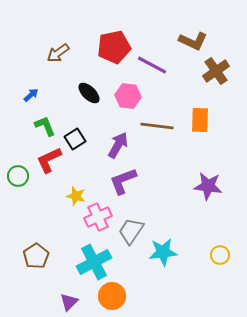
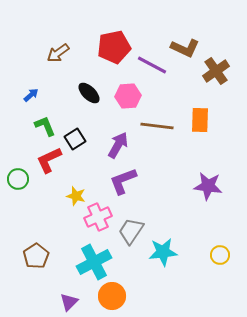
brown L-shape: moved 8 px left, 7 px down
pink hexagon: rotated 10 degrees counterclockwise
green circle: moved 3 px down
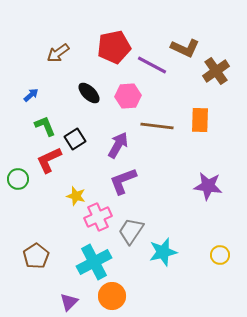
cyan star: rotated 8 degrees counterclockwise
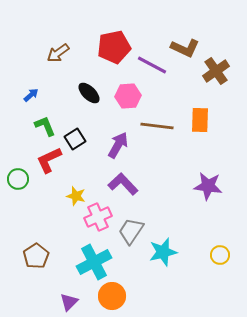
purple L-shape: moved 3 px down; rotated 68 degrees clockwise
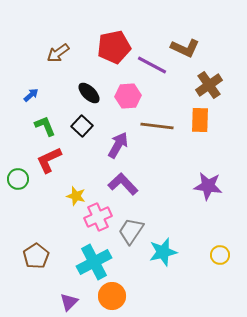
brown cross: moved 7 px left, 14 px down
black square: moved 7 px right, 13 px up; rotated 15 degrees counterclockwise
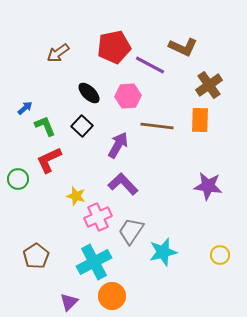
brown L-shape: moved 2 px left, 1 px up
purple line: moved 2 px left
blue arrow: moved 6 px left, 13 px down
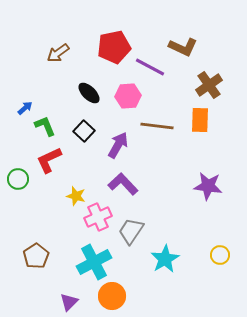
purple line: moved 2 px down
black square: moved 2 px right, 5 px down
cyan star: moved 2 px right, 7 px down; rotated 16 degrees counterclockwise
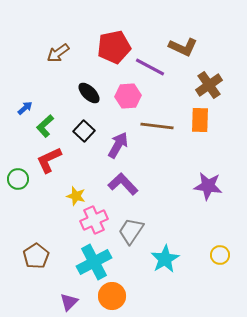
green L-shape: rotated 110 degrees counterclockwise
pink cross: moved 4 px left, 3 px down
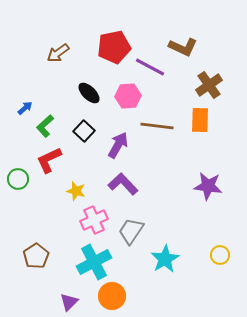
yellow star: moved 5 px up
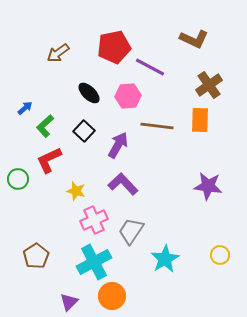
brown L-shape: moved 11 px right, 8 px up
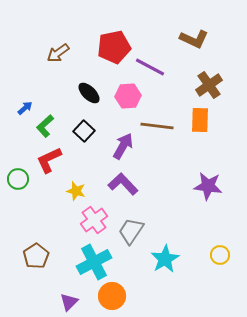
purple arrow: moved 5 px right, 1 px down
pink cross: rotated 12 degrees counterclockwise
